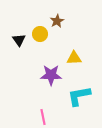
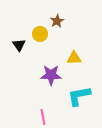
black triangle: moved 5 px down
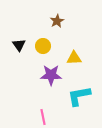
yellow circle: moved 3 px right, 12 px down
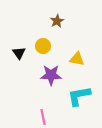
black triangle: moved 8 px down
yellow triangle: moved 3 px right, 1 px down; rotated 14 degrees clockwise
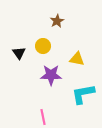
cyan L-shape: moved 4 px right, 2 px up
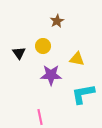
pink line: moved 3 px left
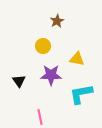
black triangle: moved 28 px down
cyan L-shape: moved 2 px left
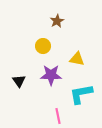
pink line: moved 18 px right, 1 px up
